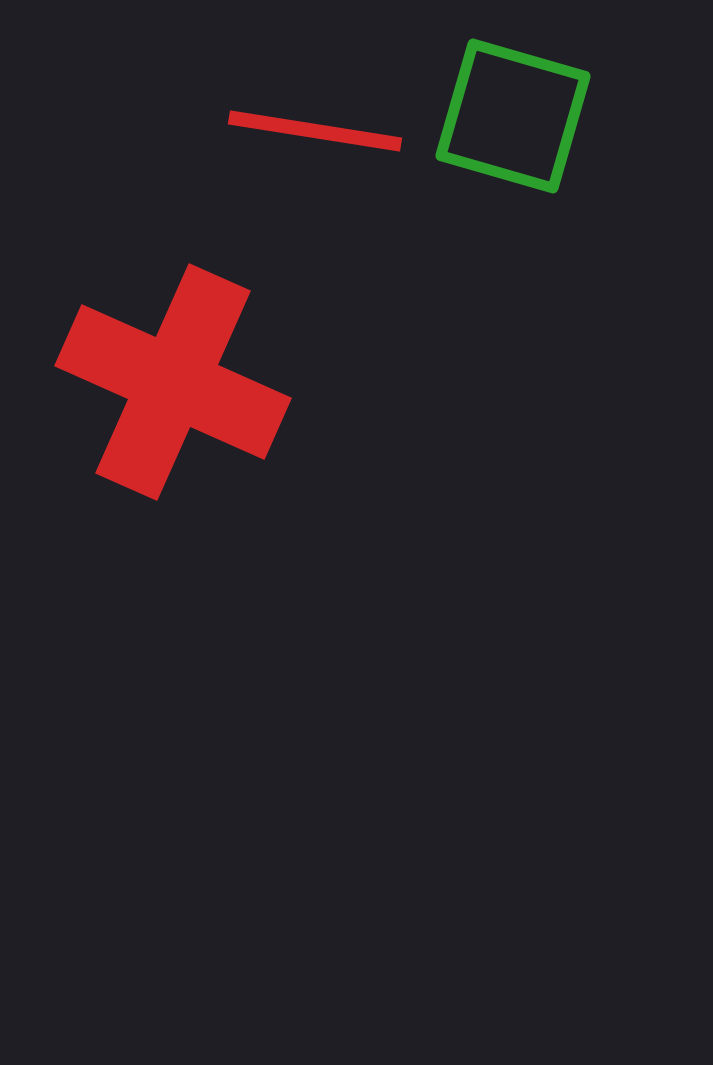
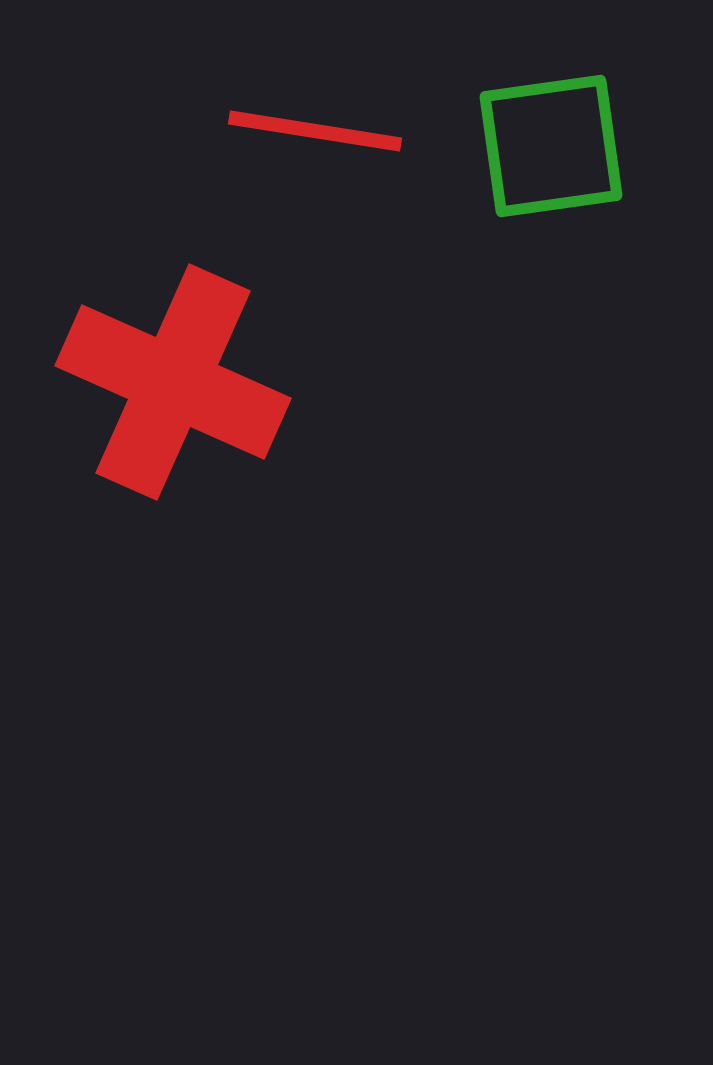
green square: moved 38 px right, 30 px down; rotated 24 degrees counterclockwise
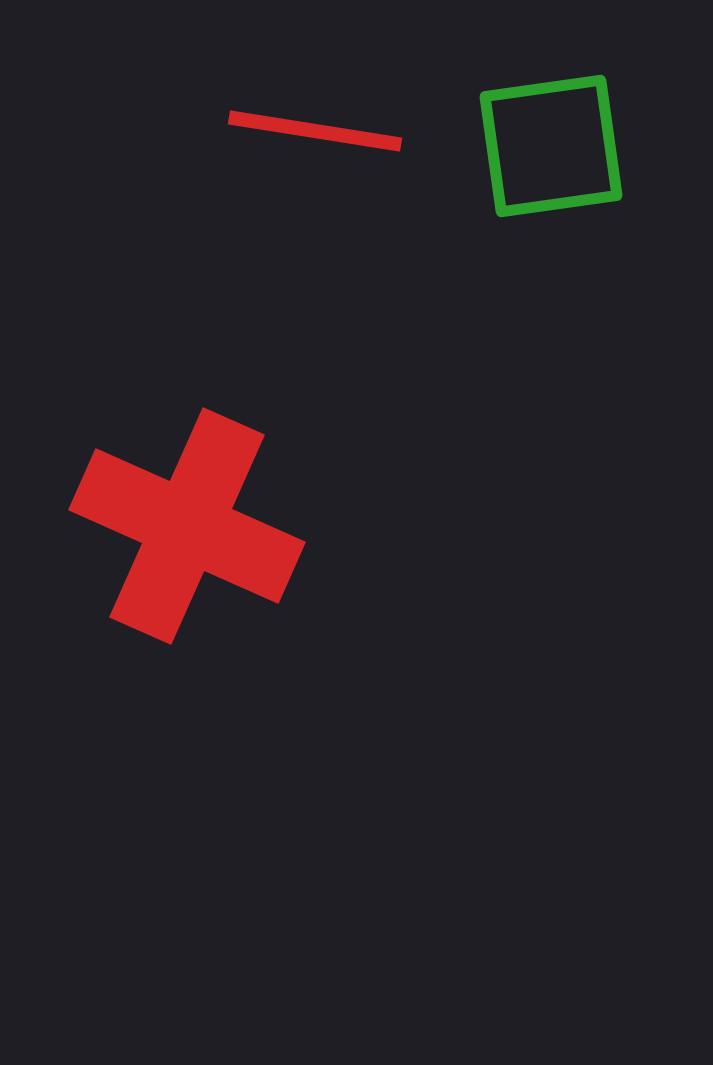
red cross: moved 14 px right, 144 px down
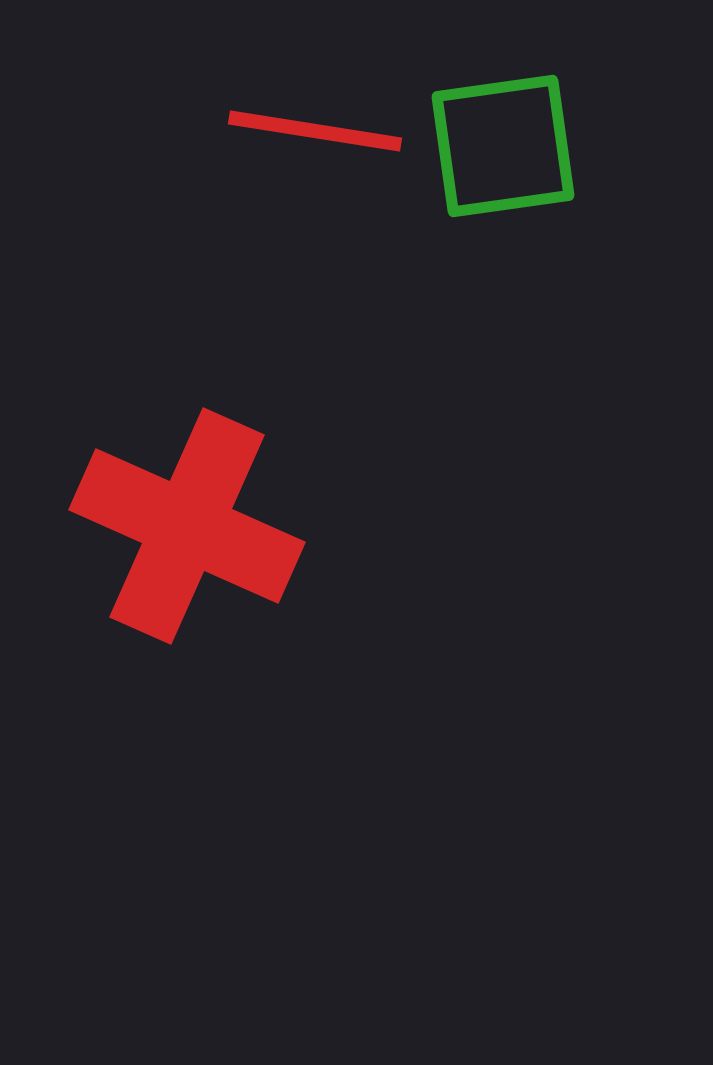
green square: moved 48 px left
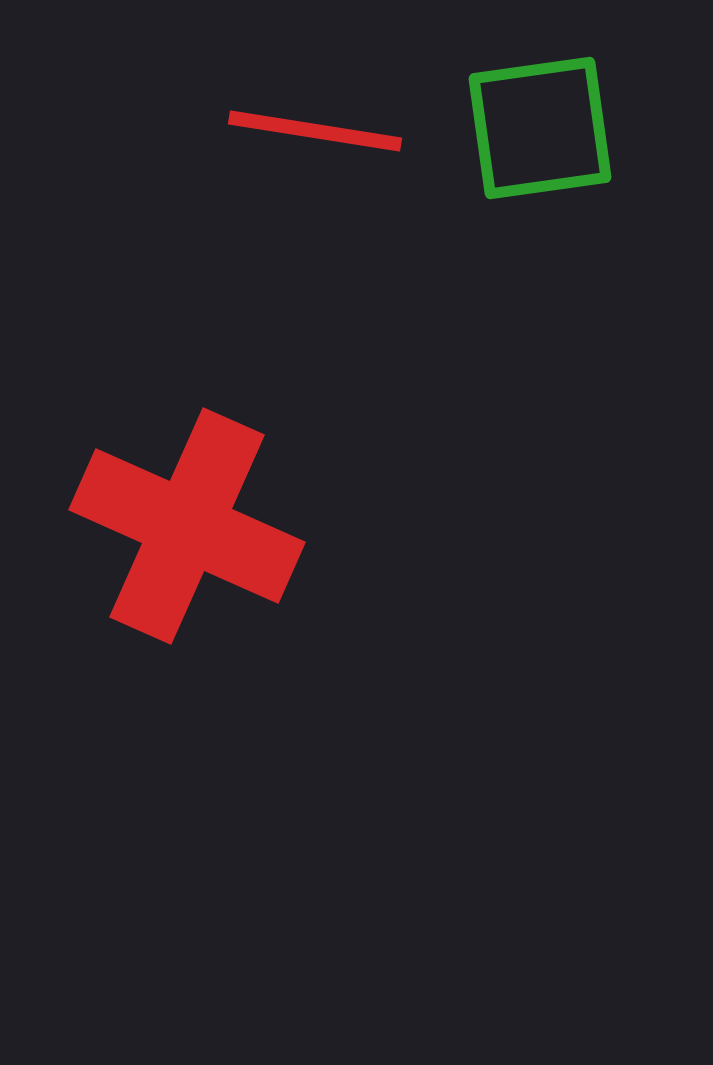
green square: moved 37 px right, 18 px up
